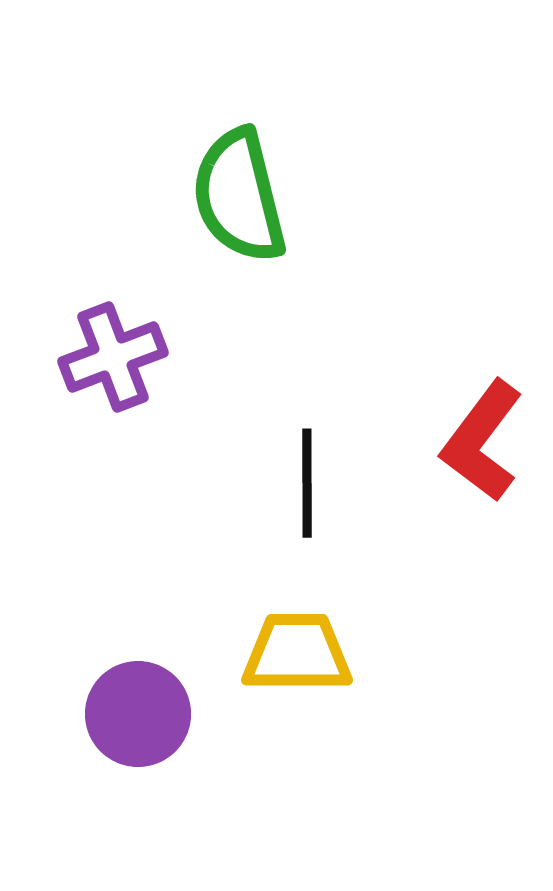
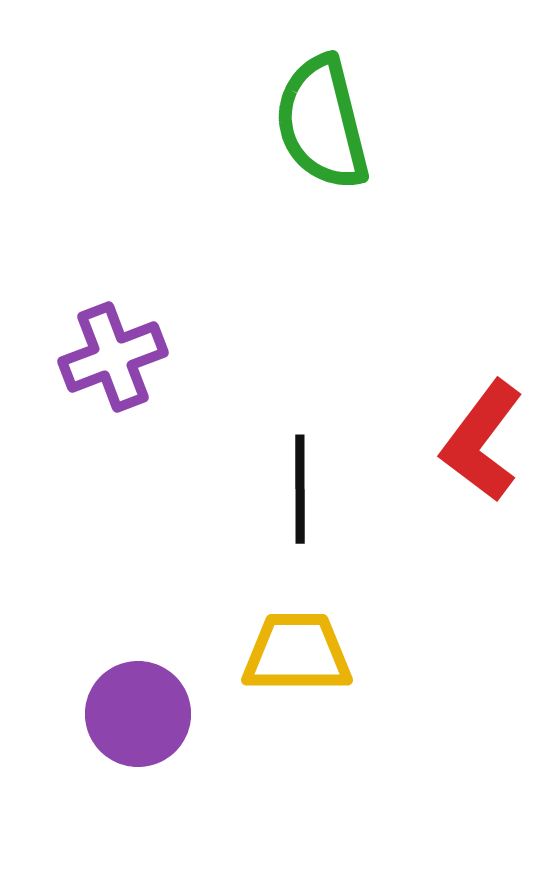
green semicircle: moved 83 px right, 73 px up
black line: moved 7 px left, 6 px down
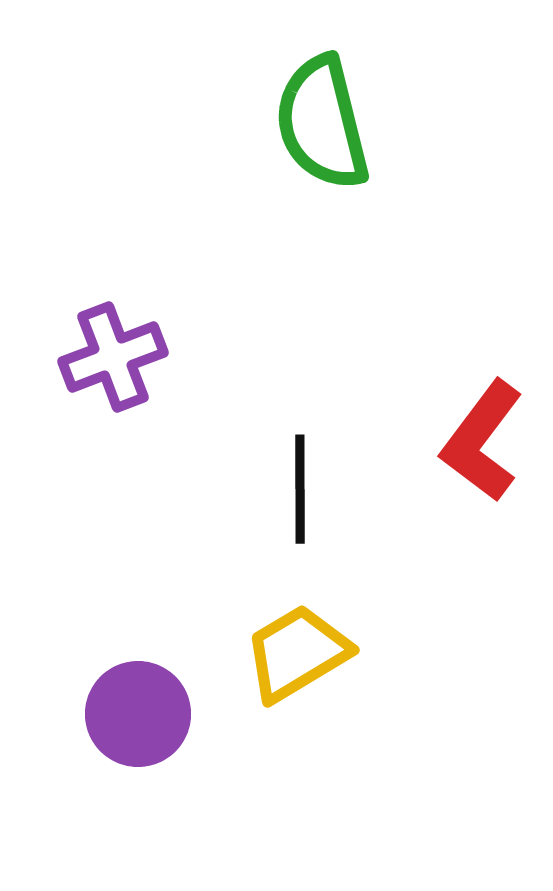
yellow trapezoid: rotated 31 degrees counterclockwise
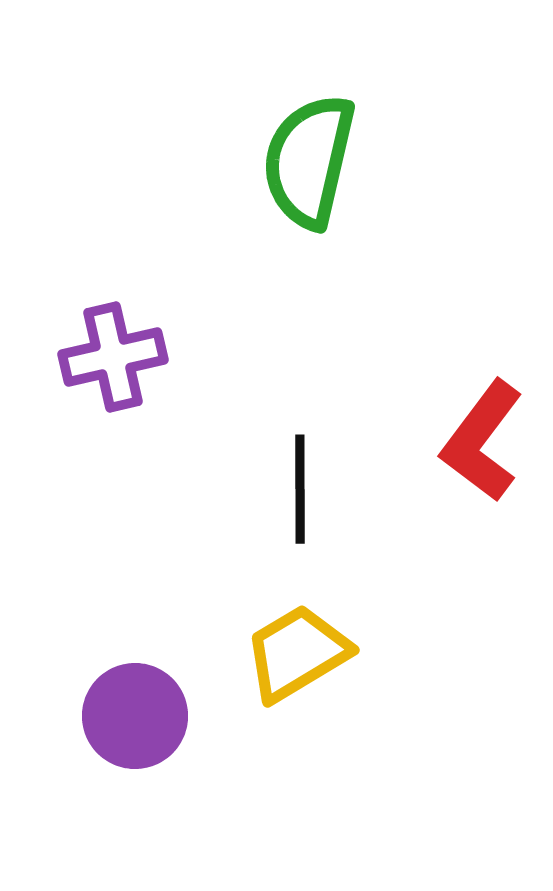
green semicircle: moved 13 px left, 38 px down; rotated 27 degrees clockwise
purple cross: rotated 8 degrees clockwise
purple circle: moved 3 px left, 2 px down
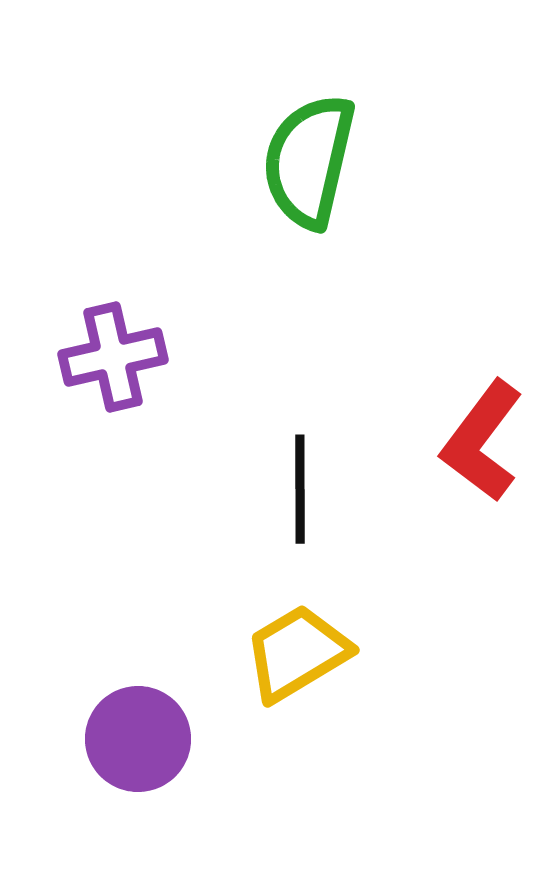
purple circle: moved 3 px right, 23 px down
